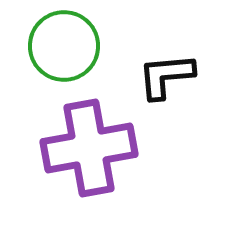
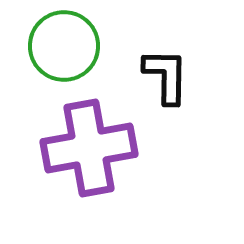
black L-shape: rotated 96 degrees clockwise
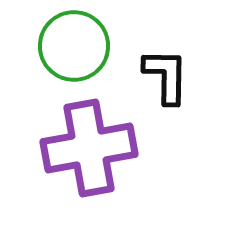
green circle: moved 10 px right
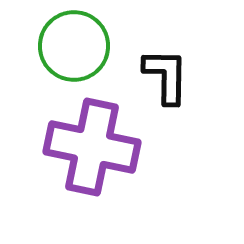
purple cross: moved 3 px right, 1 px up; rotated 22 degrees clockwise
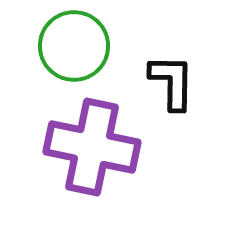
black L-shape: moved 6 px right, 6 px down
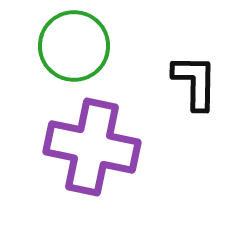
black L-shape: moved 23 px right
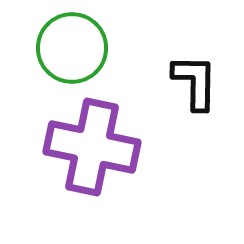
green circle: moved 2 px left, 2 px down
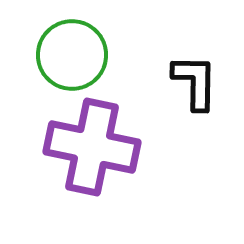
green circle: moved 7 px down
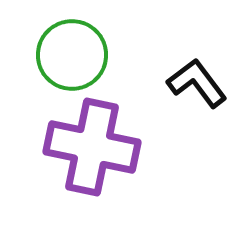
black L-shape: moved 2 px right, 1 px down; rotated 38 degrees counterclockwise
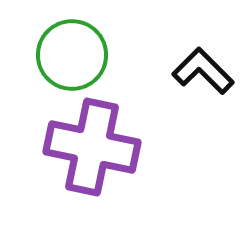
black L-shape: moved 6 px right, 12 px up; rotated 8 degrees counterclockwise
